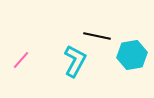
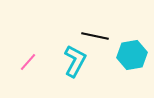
black line: moved 2 px left
pink line: moved 7 px right, 2 px down
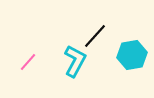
black line: rotated 60 degrees counterclockwise
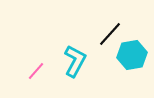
black line: moved 15 px right, 2 px up
pink line: moved 8 px right, 9 px down
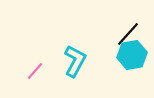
black line: moved 18 px right
pink line: moved 1 px left
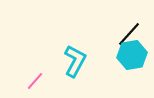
black line: moved 1 px right
pink line: moved 10 px down
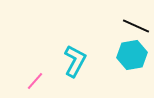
black line: moved 7 px right, 8 px up; rotated 72 degrees clockwise
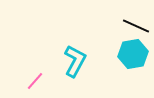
cyan hexagon: moved 1 px right, 1 px up
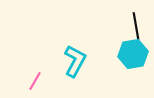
black line: rotated 56 degrees clockwise
pink line: rotated 12 degrees counterclockwise
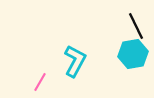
black line: rotated 16 degrees counterclockwise
pink line: moved 5 px right, 1 px down
